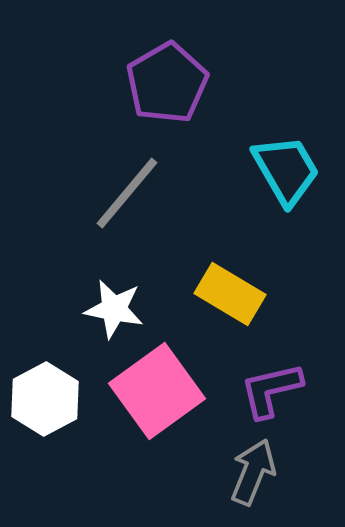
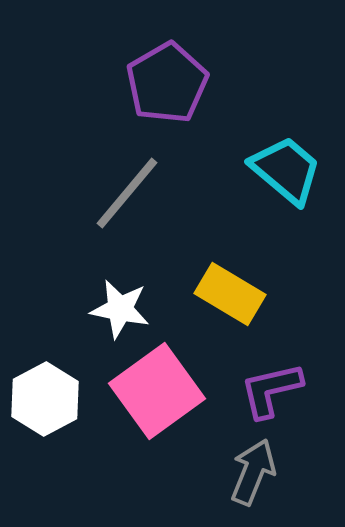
cyan trapezoid: rotated 20 degrees counterclockwise
white star: moved 6 px right
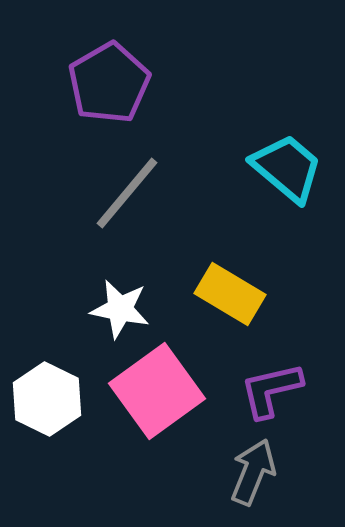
purple pentagon: moved 58 px left
cyan trapezoid: moved 1 px right, 2 px up
white hexagon: moved 2 px right; rotated 6 degrees counterclockwise
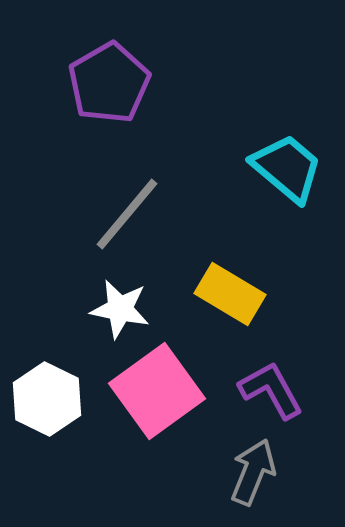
gray line: moved 21 px down
purple L-shape: rotated 74 degrees clockwise
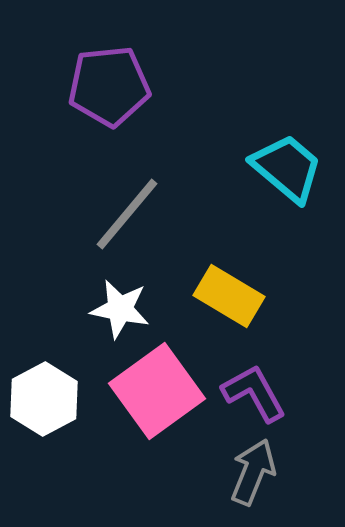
purple pentagon: moved 3 px down; rotated 24 degrees clockwise
yellow rectangle: moved 1 px left, 2 px down
purple L-shape: moved 17 px left, 3 px down
white hexagon: moved 3 px left; rotated 6 degrees clockwise
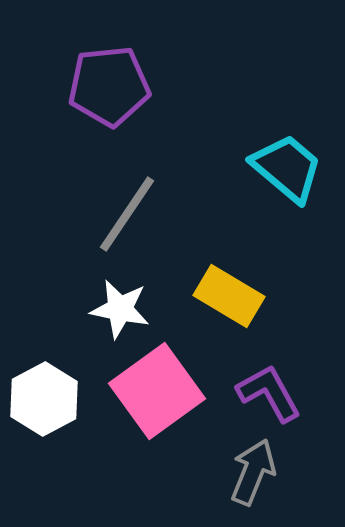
gray line: rotated 6 degrees counterclockwise
purple L-shape: moved 15 px right
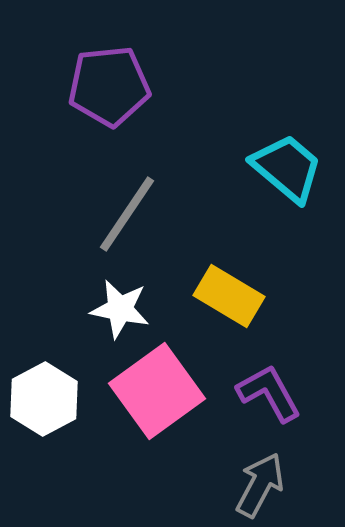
gray arrow: moved 7 px right, 13 px down; rotated 6 degrees clockwise
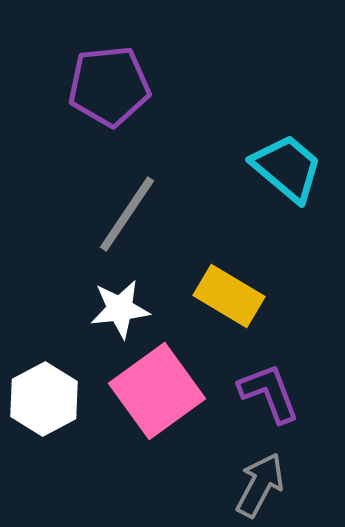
white star: rotated 18 degrees counterclockwise
purple L-shape: rotated 8 degrees clockwise
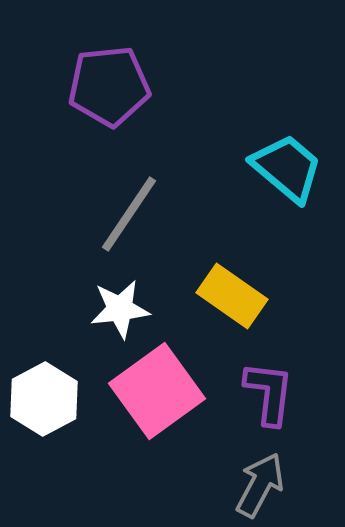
gray line: moved 2 px right
yellow rectangle: moved 3 px right; rotated 4 degrees clockwise
purple L-shape: rotated 28 degrees clockwise
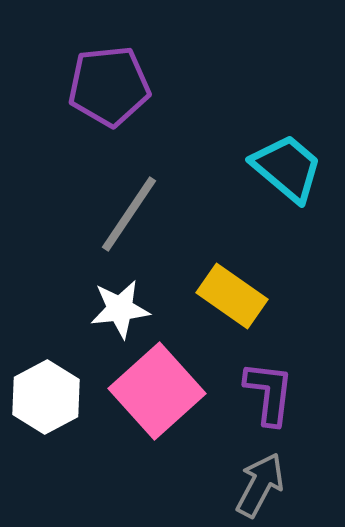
pink square: rotated 6 degrees counterclockwise
white hexagon: moved 2 px right, 2 px up
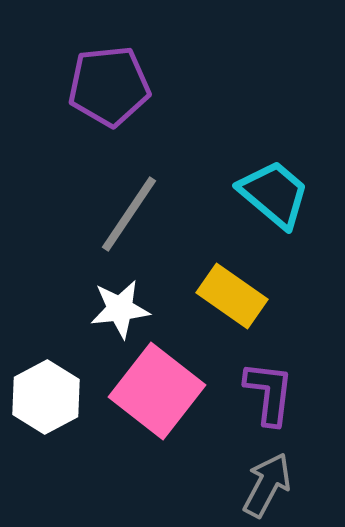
cyan trapezoid: moved 13 px left, 26 px down
pink square: rotated 10 degrees counterclockwise
gray arrow: moved 7 px right
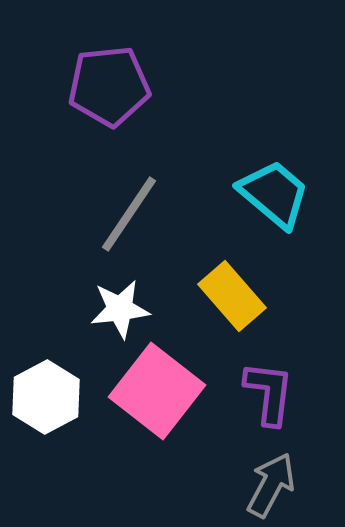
yellow rectangle: rotated 14 degrees clockwise
gray arrow: moved 4 px right
